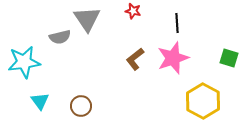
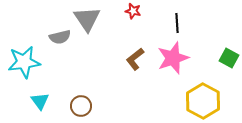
green square: rotated 12 degrees clockwise
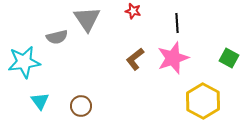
gray semicircle: moved 3 px left
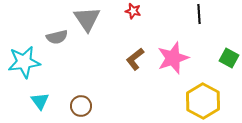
black line: moved 22 px right, 9 px up
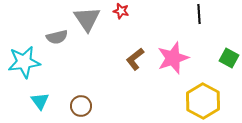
red star: moved 12 px left
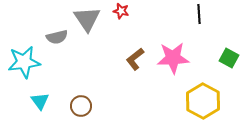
pink star: rotated 16 degrees clockwise
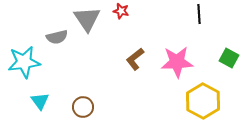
pink star: moved 4 px right, 4 px down
brown circle: moved 2 px right, 1 px down
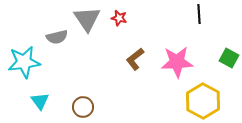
red star: moved 2 px left, 7 px down
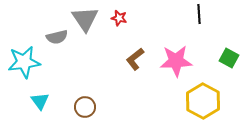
gray triangle: moved 2 px left
pink star: moved 1 px left, 1 px up
brown circle: moved 2 px right
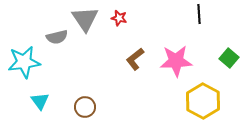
green square: rotated 12 degrees clockwise
